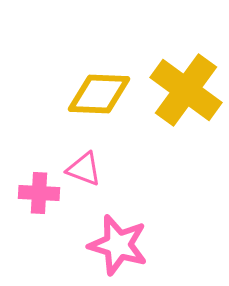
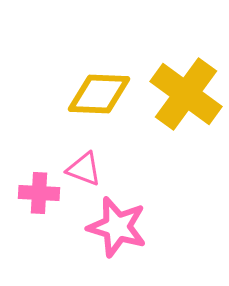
yellow cross: moved 4 px down
pink star: moved 1 px left, 18 px up
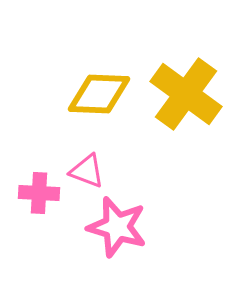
pink triangle: moved 3 px right, 2 px down
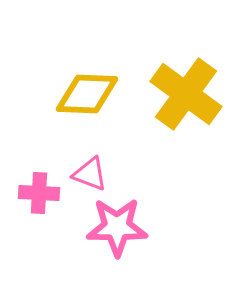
yellow diamond: moved 12 px left
pink triangle: moved 3 px right, 3 px down
pink star: rotated 16 degrees counterclockwise
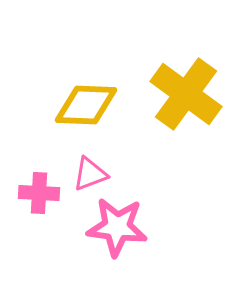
yellow diamond: moved 1 px left, 11 px down
pink triangle: rotated 42 degrees counterclockwise
pink star: rotated 6 degrees clockwise
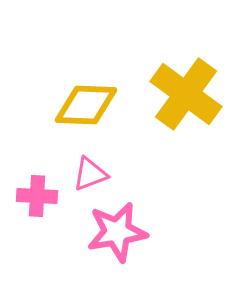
pink cross: moved 2 px left, 3 px down
pink star: moved 5 px down; rotated 16 degrees counterclockwise
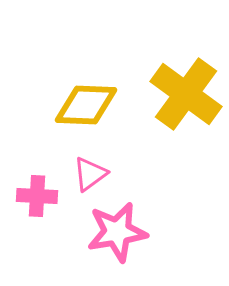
pink triangle: rotated 15 degrees counterclockwise
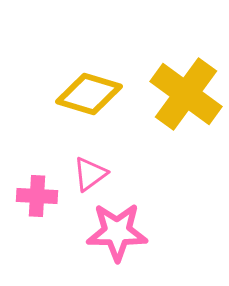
yellow diamond: moved 3 px right, 11 px up; rotated 14 degrees clockwise
pink star: rotated 10 degrees clockwise
